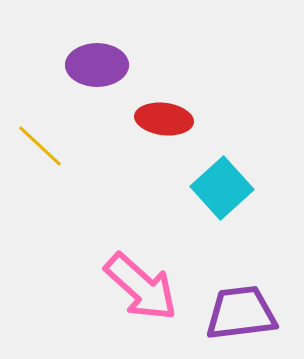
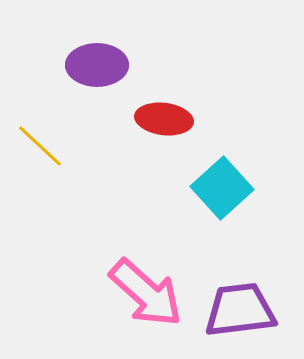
pink arrow: moved 5 px right, 6 px down
purple trapezoid: moved 1 px left, 3 px up
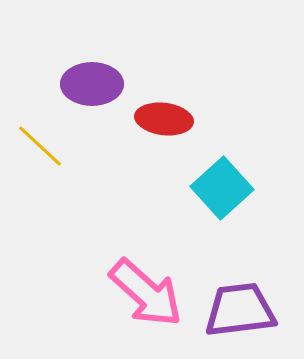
purple ellipse: moved 5 px left, 19 px down
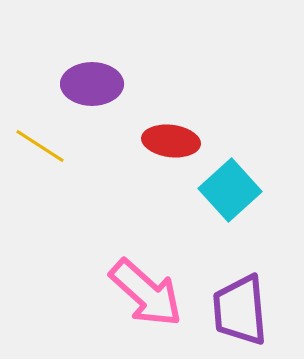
red ellipse: moved 7 px right, 22 px down
yellow line: rotated 10 degrees counterclockwise
cyan square: moved 8 px right, 2 px down
purple trapezoid: rotated 88 degrees counterclockwise
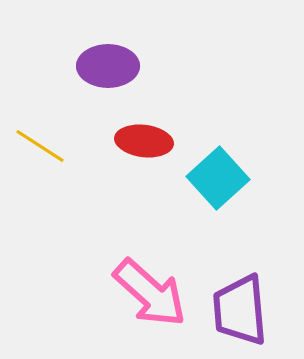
purple ellipse: moved 16 px right, 18 px up
red ellipse: moved 27 px left
cyan square: moved 12 px left, 12 px up
pink arrow: moved 4 px right
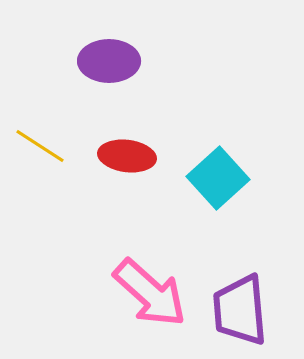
purple ellipse: moved 1 px right, 5 px up
red ellipse: moved 17 px left, 15 px down
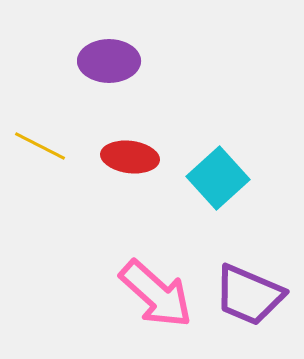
yellow line: rotated 6 degrees counterclockwise
red ellipse: moved 3 px right, 1 px down
pink arrow: moved 6 px right, 1 px down
purple trapezoid: moved 9 px right, 15 px up; rotated 62 degrees counterclockwise
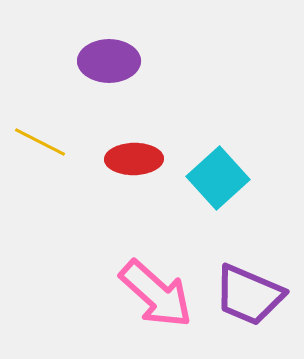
yellow line: moved 4 px up
red ellipse: moved 4 px right, 2 px down; rotated 8 degrees counterclockwise
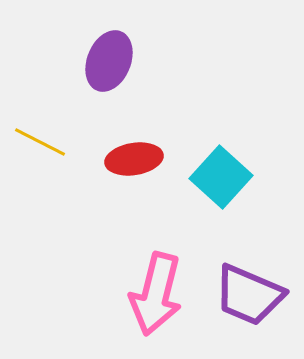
purple ellipse: rotated 68 degrees counterclockwise
red ellipse: rotated 8 degrees counterclockwise
cyan square: moved 3 px right, 1 px up; rotated 6 degrees counterclockwise
pink arrow: rotated 62 degrees clockwise
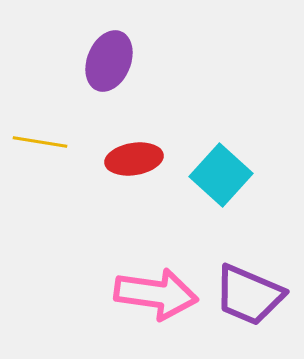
yellow line: rotated 18 degrees counterclockwise
cyan square: moved 2 px up
pink arrow: rotated 96 degrees counterclockwise
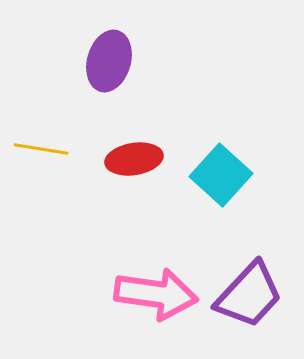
purple ellipse: rotated 6 degrees counterclockwise
yellow line: moved 1 px right, 7 px down
purple trapezoid: rotated 70 degrees counterclockwise
